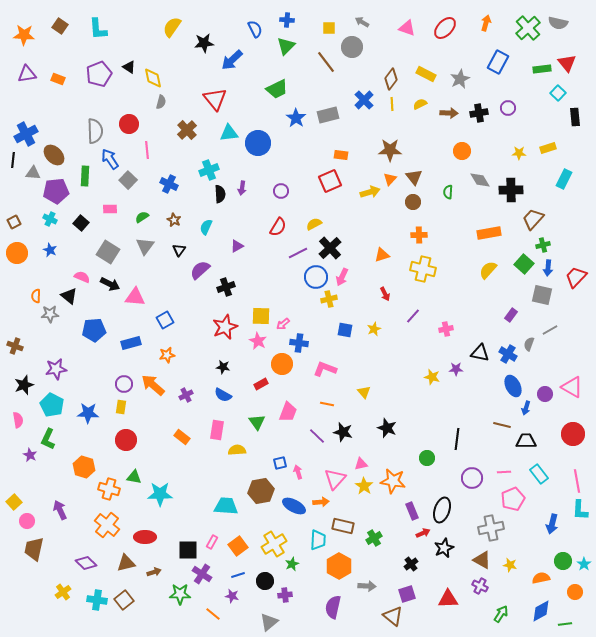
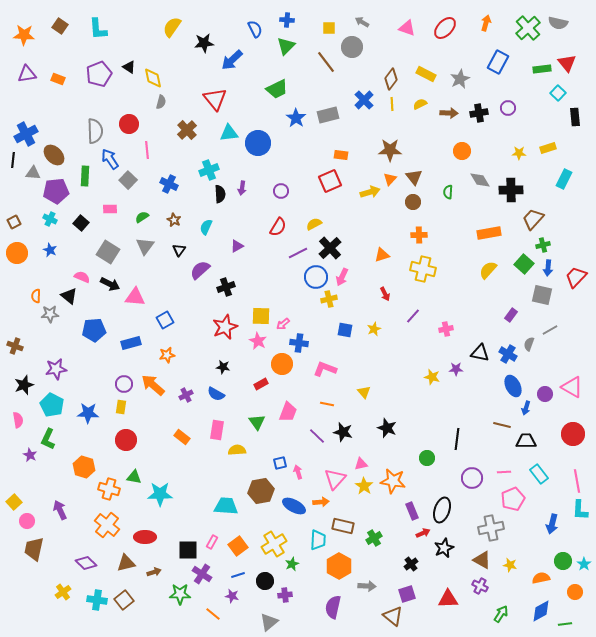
blue semicircle at (223, 395): moved 7 px left, 1 px up
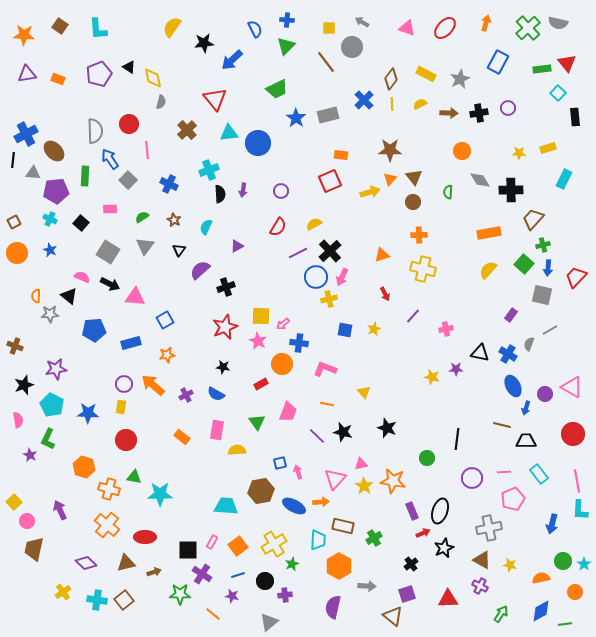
brown ellipse at (54, 155): moved 4 px up
purple arrow at (242, 188): moved 1 px right, 2 px down
black cross at (330, 248): moved 3 px down
black ellipse at (442, 510): moved 2 px left, 1 px down
gray cross at (491, 528): moved 2 px left
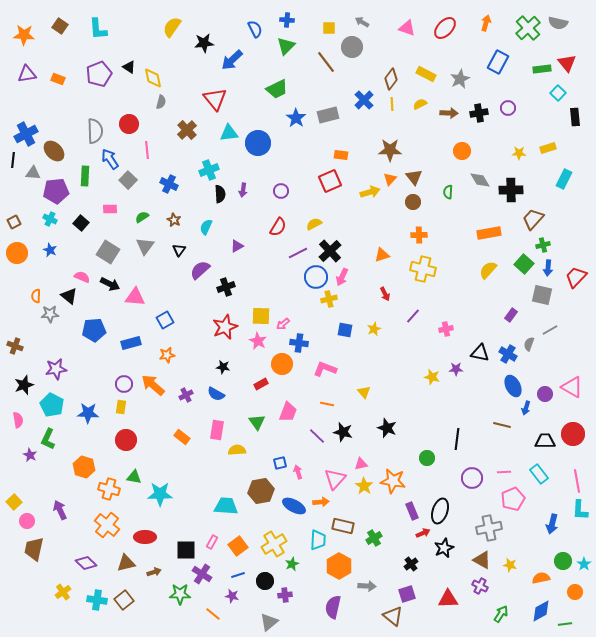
black trapezoid at (526, 441): moved 19 px right
black square at (188, 550): moved 2 px left
